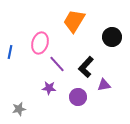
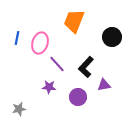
orange trapezoid: rotated 10 degrees counterclockwise
blue line: moved 7 px right, 14 px up
purple star: moved 1 px up
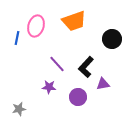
orange trapezoid: rotated 130 degrees counterclockwise
black circle: moved 2 px down
pink ellipse: moved 4 px left, 17 px up
purple triangle: moved 1 px left, 1 px up
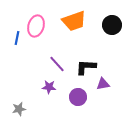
black circle: moved 14 px up
black L-shape: rotated 50 degrees clockwise
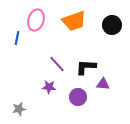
pink ellipse: moved 6 px up
purple triangle: rotated 16 degrees clockwise
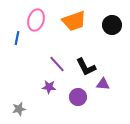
black L-shape: rotated 120 degrees counterclockwise
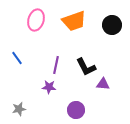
blue line: moved 20 px down; rotated 48 degrees counterclockwise
purple line: moved 1 px left, 1 px down; rotated 54 degrees clockwise
purple circle: moved 2 px left, 13 px down
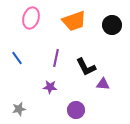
pink ellipse: moved 5 px left, 2 px up
purple line: moved 7 px up
purple star: moved 1 px right
